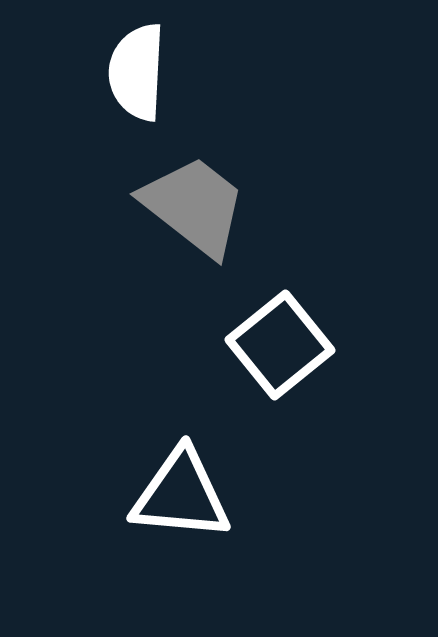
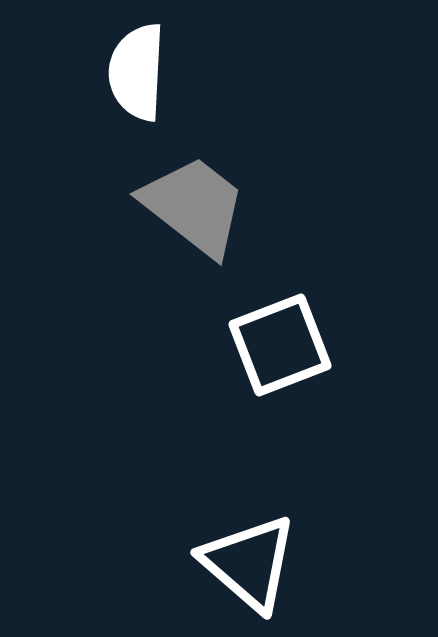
white square: rotated 18 degrees clockwise
white triangle: moved 68 px right, 68 px down; rotated 36 degrees clockwise
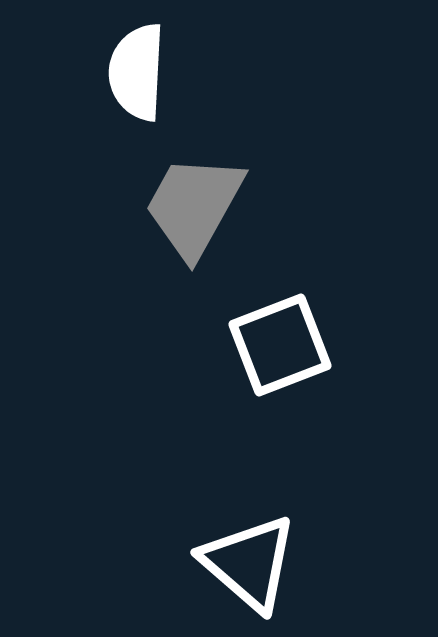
gray trapezoid: rotated 99 degrees counterclockwise
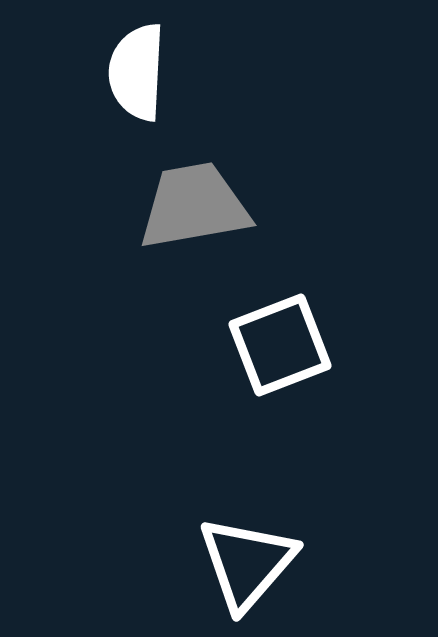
gray trapezoid: rotated 51 degrees clockwise
white triangle: moved 2 px left; rotated 30 degrees clockwise
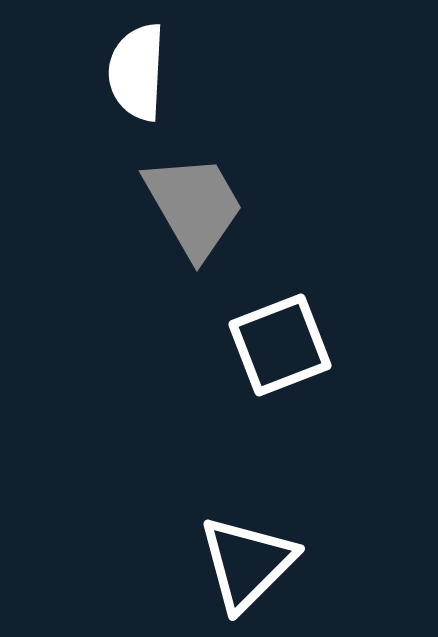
gray trapezoid: rotated 70 degrees clockwise
white triangle: rotated 4 degrees clockwise
